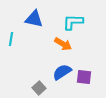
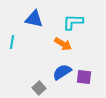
cyan line: moved 1 px right, 3 px down
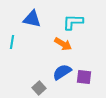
blue triangle: moved 2 px left
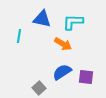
blue triangle: moved 10 px right
cyan line: moved 7 px right, 6 px up
purple square: moved 2 px right
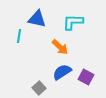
blue triangle: moved 5 px left
orange arrow: moved 3 px left, 3 px down; rotated 12 degrees clockwise
purple square: rotated 21 degrees clockwise
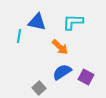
blue triangle: moved 3 px down
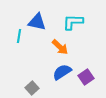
purple square: rotated 28 degrees clockwise
gray square: moved 7 px left
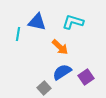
cyan L-shape: rotated 15 degrees clockwise
cyan line: moved 1 px left, 2 px up
gray square: moved 12 px right
